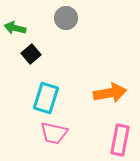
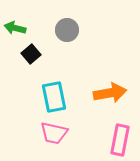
gray circle: moved 1 px right, 12 px down
cyan rectangle: moved 8 px right, 1 px up; rotated 28 degrees counterclockwise
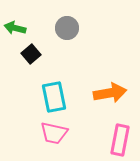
gray circle: moved 2 px up
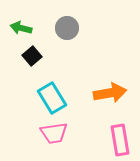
green arrow: moved 6 px right
black square: moved 1 px right, 2 px down
cyan rectangle: moved 2 px left, 1 px down; rotated 20 degrees counterclockwise
pink trapezoid: rotated 20 degrees counterclockwise
pink rectangle: rotated 20 degrees counterclockwise
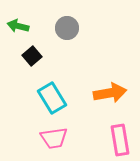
green arrow: moved 3 px left, 2 px up
pink trapezoid: moved 5 px down
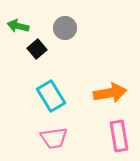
gray circle: moved 2 px left
black square: moved 5 px right, 7 px up
cyan rectangle: moved 1 px left, 2 px up
pink rectangle: moved 1 px left, 4 px up
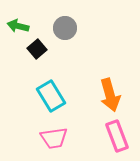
orange arrow: moved 2 px down; rotated 84 degrees clockwise
pink rectangle: moved 2 px left; rotated 12 degrees counterclockwise
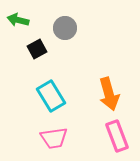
green arrow: moved 6 px up
black square: rotated 12 degrees clockwise
orange arrow: moved 1 px left, 1 px up
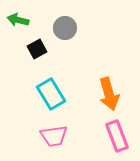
cyan rectangle: moved 2 px up
pink trapezoid: moved 2 px up
